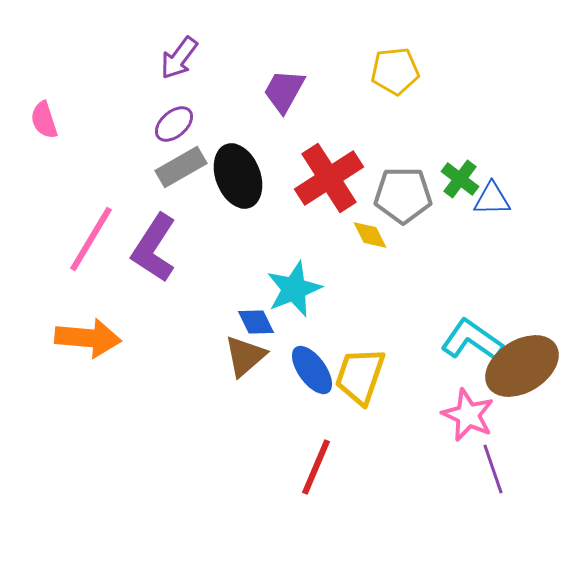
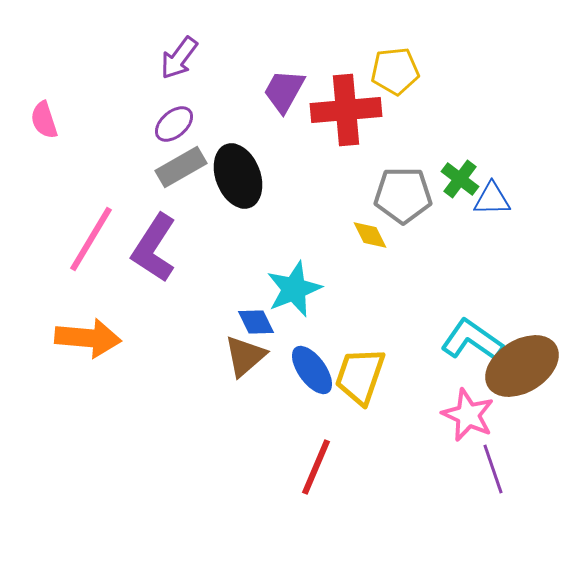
red cross: moved 17 px right, 68 px up; rotated 28 degrees clockwise
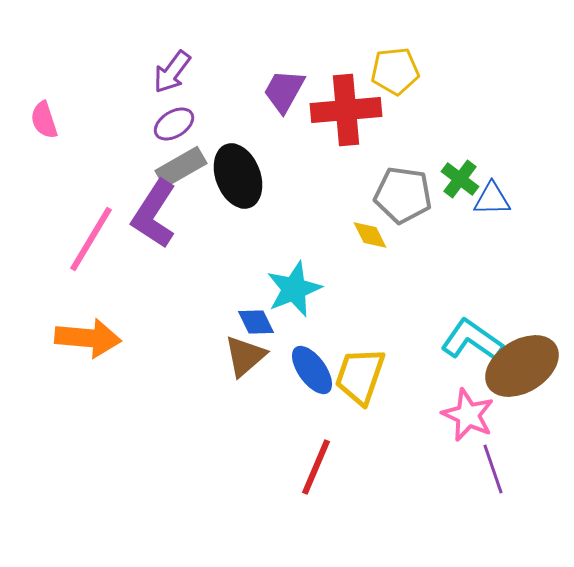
purple arrow: moved 7 px left, 14 px down
purple ellipse: rotated 9 degrees clockwise
gray pentagon: rotated 8 degrees clockwise
purple L-shape: moved 34 px up
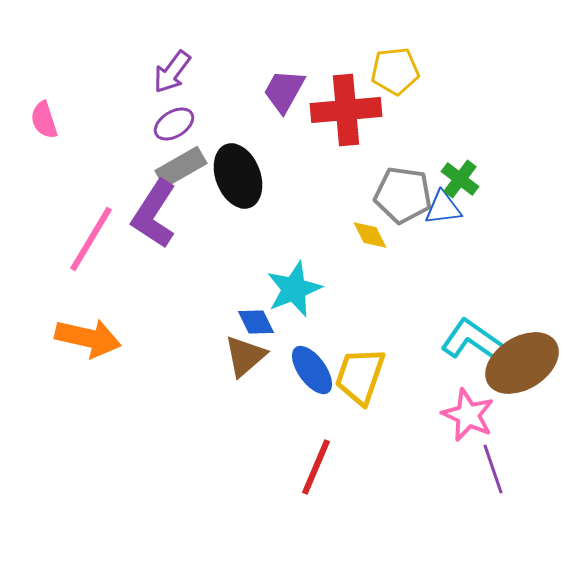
blue triangle: moved 49 px left, 9 px down; rotated 6 degrees counterclockwise
orange arrow: rotated 8 degrees clockwise
brown ellipse: moved 3 px up
